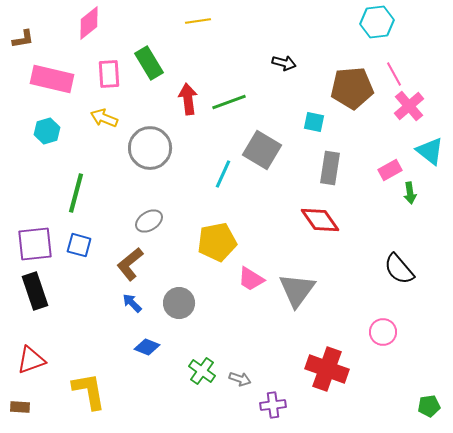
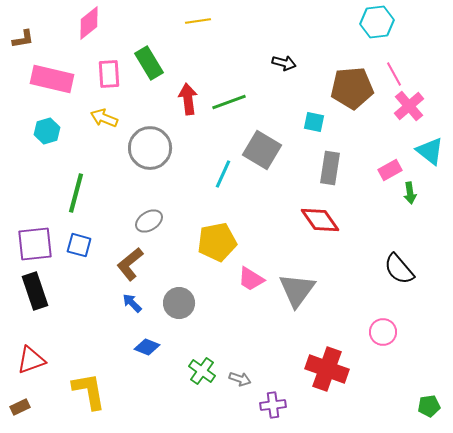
brown rectangle at (20, 407): rotated 30 degrees counterclockwise
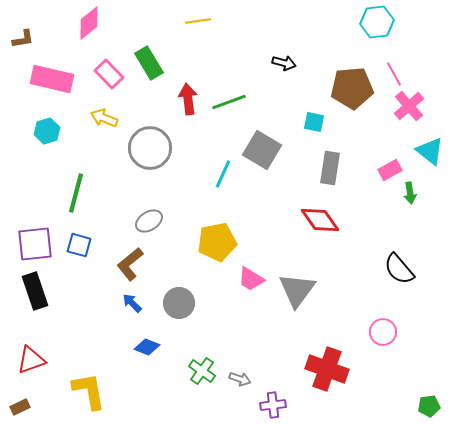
pink rectangle at (109, 74): rotated 40 degrees counterclockwise
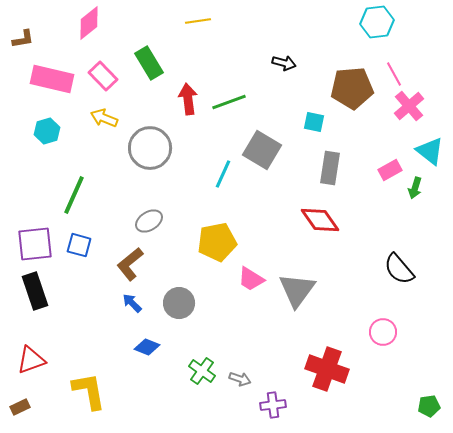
pink rectangle at (109, 74): moved 6 px left, 2 px down
green line at (76, 193): moved 2 px left, 2 px down; rotated 9 degrees clockwise
green arrow at (410, 193): moved 5 px right, 5 px up; rotated 25 degrees clockwise
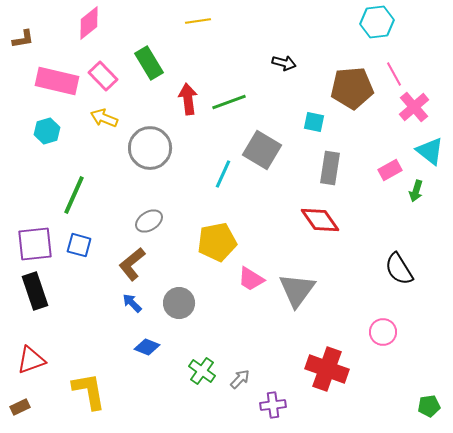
pink rectangle at (52, 79): moved 5 px right, 2 px down
pink cross at (409, 106): moved 5 px right, 1 px down
green arrow at (415, 188): moved 1 px right, 3 px down
brown L-shape at (130, 264): moved 2 px right
black semicircle at (399, 269): rotated 8 degrees clockwise
gray arrow at (240, 379): rotated 65 degrees counterclockwise
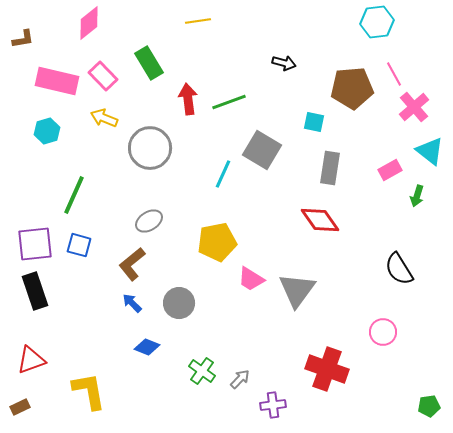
green arrow at (416, 191): moved 1 px right, 5 px down
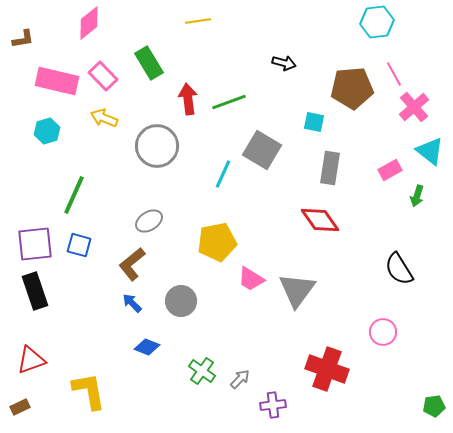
gray circle at (150, 148): moved 7 px right, 2 px up
gray circle at (179, 303): moved 2 px right, 2 px up
green pentagon at (429, 406): moved 5 px right
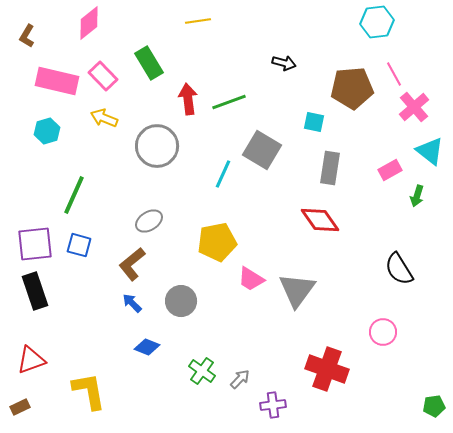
brown L-shape at (23, 39): moved 4 px right, 3 px up; rotated 130 degrees clockwise
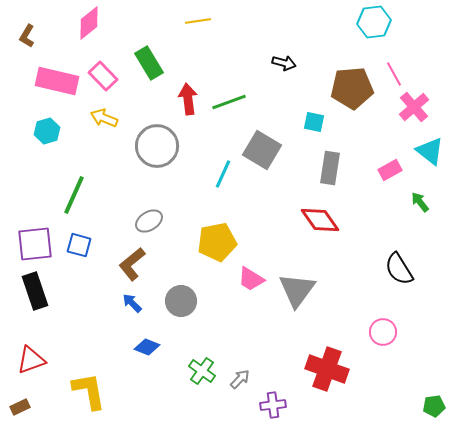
cyan hexagon at (377, 22): moved 3 px left
green arrow at (417, 196): moved 3 px right, 6 px down; rotated 125 degrees clockwise
